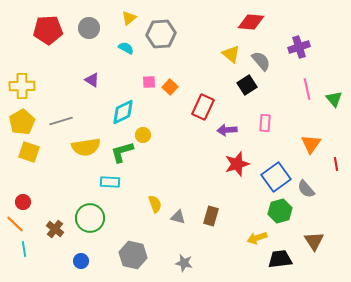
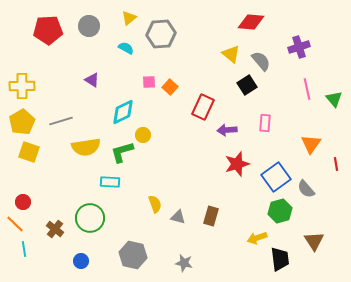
gray circle at (89, 28): moved 2 px up
black trapezoid at (280, 259): rotated 90 degrees clockwise
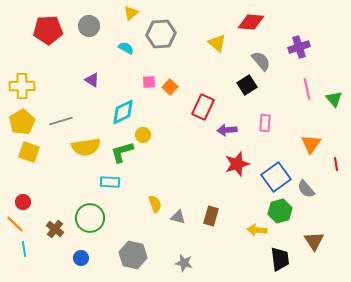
yellow triangle at (129, 18): moved 2 px right, 5 px up
yellow triangle at (231, 54): moved 14 px left, 11 px up
yellow arrow at (257, 238): moved 8 px up; rotated 24 degrees clockwise
blue circle at (81, 261): moved 3 px up
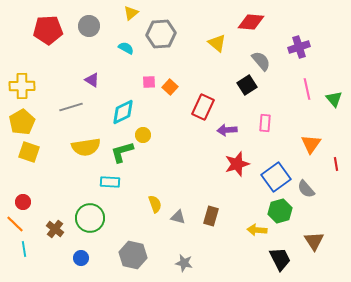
gray line at (61, 121): moved 10 px right, 14 px up
black trapezoid at (280, 259): rotated 20 degrees counterclockwise
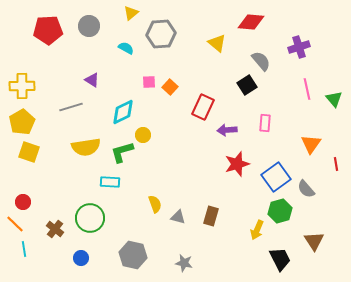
yellow arrow at (257, 230): rotated 72 degrees counterclockwise
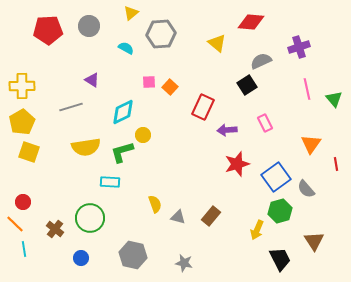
gray semicircle at (261, 61): rotated 75 degrees counterclockwise
pink rectangle at (265, 123): rotated 30 degrees counterclockwise
brown rectangle at (211, 216): rotated 24 degrees clockwise
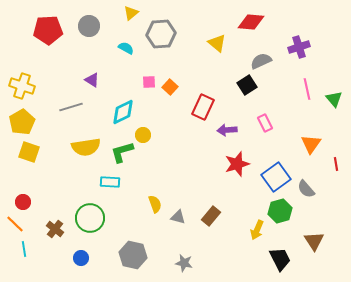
yellow cross at (22, 86): rotated 20 degrees clockwise
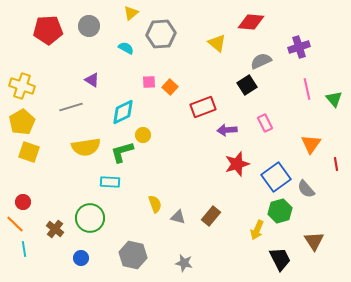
red rectangle at (203, 107): rotated 45 degrees clockwise
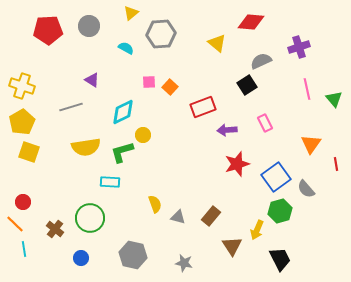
brown triangle at (314, 241): moved 82 px left, 5 px down
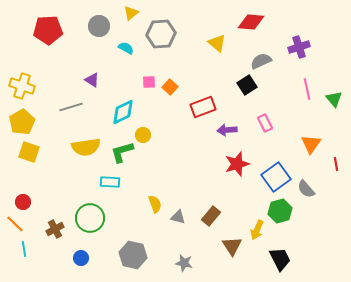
gray circle at (89, 26): moved 10 px right
brown cross at (55, 229): rotated 24 degrees clockwise
